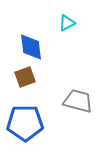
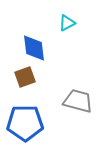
blue diamond: moved 3 px right, 1 px down
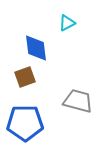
blue diamond: moved 2 px right
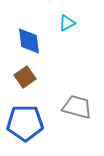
blue diamond: moved 7 px left, 7 px up
brown square: rotated 15 degrees counterclockwise
gray trapezoid: moved 1 px left, 6 px down
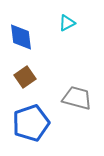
blue diamond: moved 8 px left, 4 px up
gray trapezoid: moved 9 px up
blue pentagon: moved 6 px right; rotated 18 degrees counterclockwise
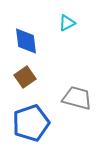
blue diamond: moved 5 px right, 4 px down
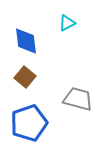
brown square: rotated 15 degrees counterclockwise
gray trapezoid: moved 1 px right, 1 px down
blue pentagon: moved 2 px left
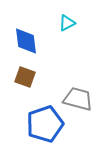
brown square: rotated 20 degrees counterclockwise
blue pentagon: moved 16 px right, 1 px down
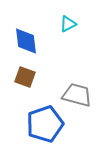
cyan triangle: moved 1 px right, 1 px down
gray trapezoid: moved 1 px left, 4 px up
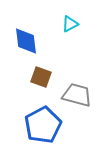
cyan triangle: moved 2 px right
brown square: moved 16 px right
blue pentagon: moved 2 px left, 1 px down; rotated 9 degrees counterclockwise
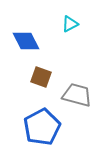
blue diamond: rotated 20 degrees counterclockwise
blue pentagon: moved 1 px left, 2 px down
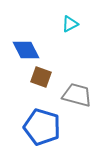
blue diamond: moved 9 px down
blue pentagon: rotated 27 degrees counterclockwise
